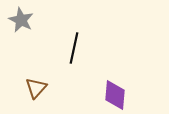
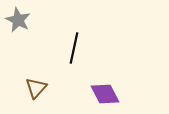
gray star: moved 3 px left
purple diamond: moved 10 px left, 1 px up; rotated 32 degrees counterclockwise
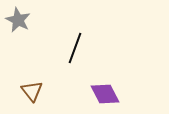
black line: moved 1 px right; rotated 8 degrees clockwise
brown triangle: moved 4 px left, 3 px down; rotated 20 degrees counterclockwise
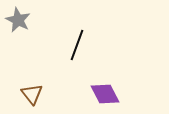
black line: moved 2 px right, 3 px up
brown triangle: moved 3 px down
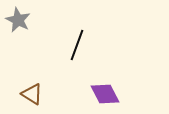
brown triangle: rotated 20 degrees counterclockwise
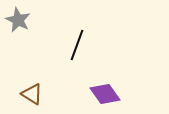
purple diamond: rotated 8 degrees counterclockwise
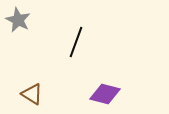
black line: moved 1 px left, 3 px up
purple diamond: rotated 40 degrees counterclockwise
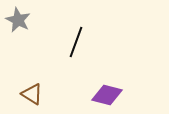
purple diamond: moved 2 px right, 1 px down
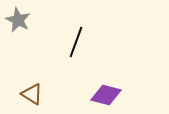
purple diamond: moved 1 px left
